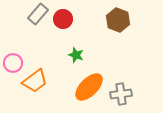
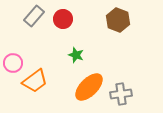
gray rectangle: moved 4 px left, 2 px down
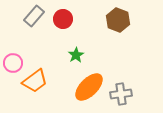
green star: rotated 21 degrees clockwise
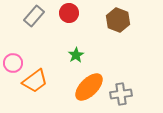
red circle: moved 6 px right, 6 px up
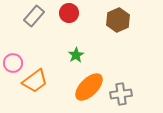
brown hexagon: rotated 15 degrees clockwise
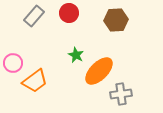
brown hexagon: moved 2 px left; rotated 20 degrees clockwise
green star: rotated 14 degrees counterclockwise
orange ellipse: moved 10 px right, 16 px up
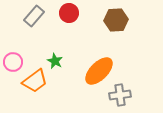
green star: moved 21 px left, 6 px down
pink circle: moved 1 px up
gray cross: moved 1 px left, 1 px down
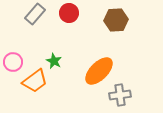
gray rectangle: moved 1 px right, 2 px up
green star: moved 1 px left
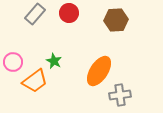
orange ellipse: rotated 12 degrees counterclockwise
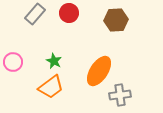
orange trapezoid: moved 16 px right, 6 px down
